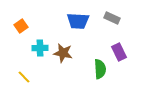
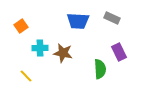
yellow line: moved 2 px right, 1 px up
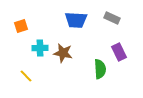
blue trapezoid: moved 2 px left, 1 px up
orange square: rotated 16 degrees clockwise
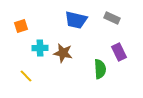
blue trapezoid: rotated 10 degrees clockwise
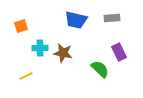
gray rectangle: rotated 28 degrees counterclockwise
green semicircle: rotated 42 degrees counterclockwise
yellow line: rotated 72 degrees counterclockwise
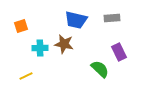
brown star: moved 1 px right, 9 px up
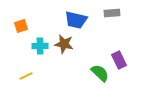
gray rectangle: moved 5 px up
cyan cross: moved 2 px up
purple rectangle: moved 8 px down
green semicircle: moved 4 px down
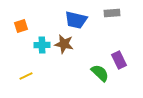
cyan cross: moved 2 px right, 1 px up
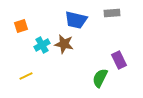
cyan cross: rotated 28 degrees counterclockwise
green semicircle: moved 5 px down; rotated 108 degrees counterclockwise
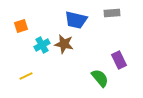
green semicircle: rotated 114 degrees clockwise
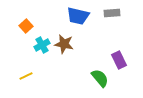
blue trapezoid: moved 2 px right, 4 px up
orange square: moved 5 px right; rotated 24 degrees counterclockwise
